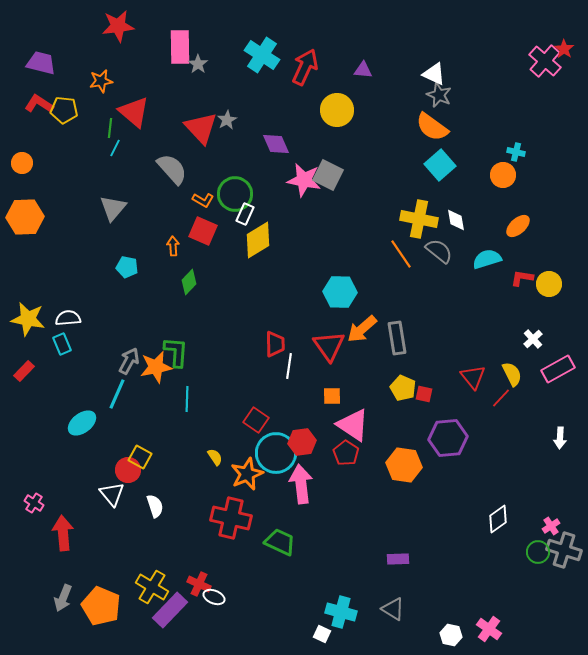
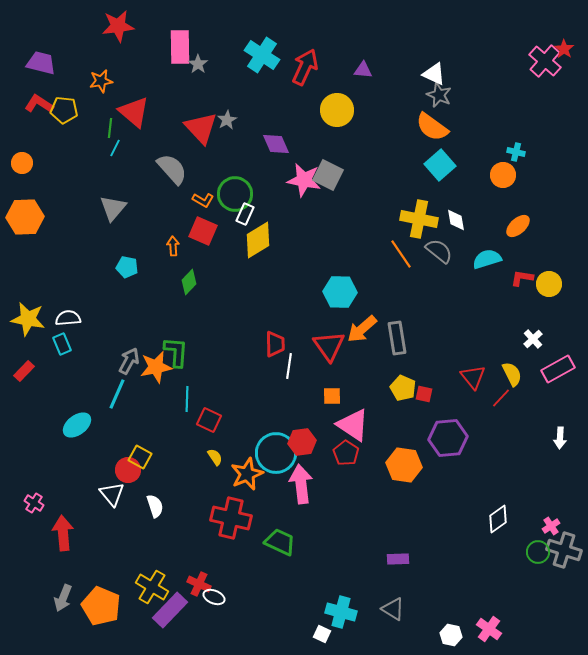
red square at (256, 420): moved 47 px left; rotated 10 degrees counterclockwise
cyan ellipse at (82, 423): moved 5 px left, 2 px down
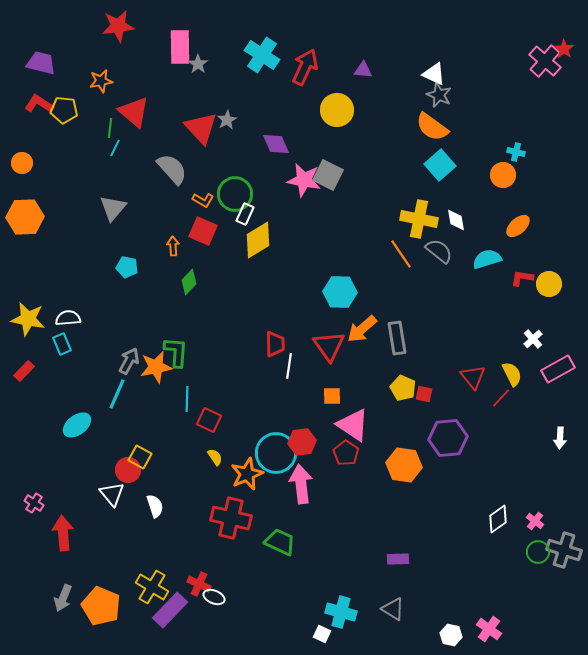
pink cross at (551, 526): moved 16 px left, 5 px up; rotated 18 degrees counterclockwise
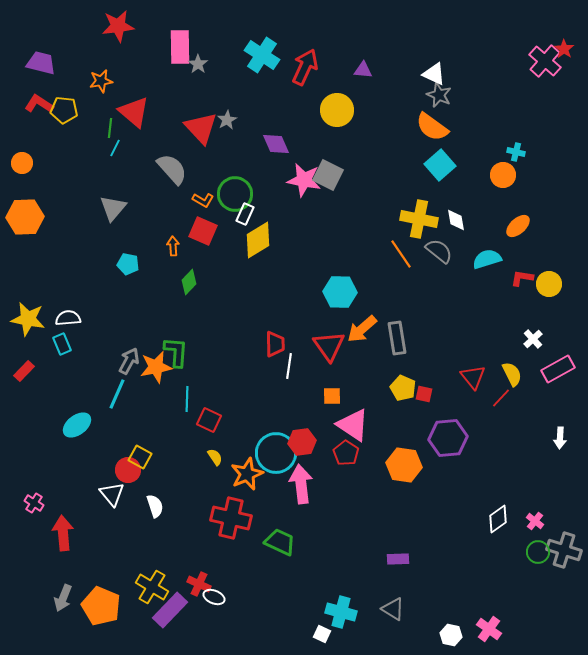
cyan pentagon at (127, 267): moved 1 px right, 3 px up
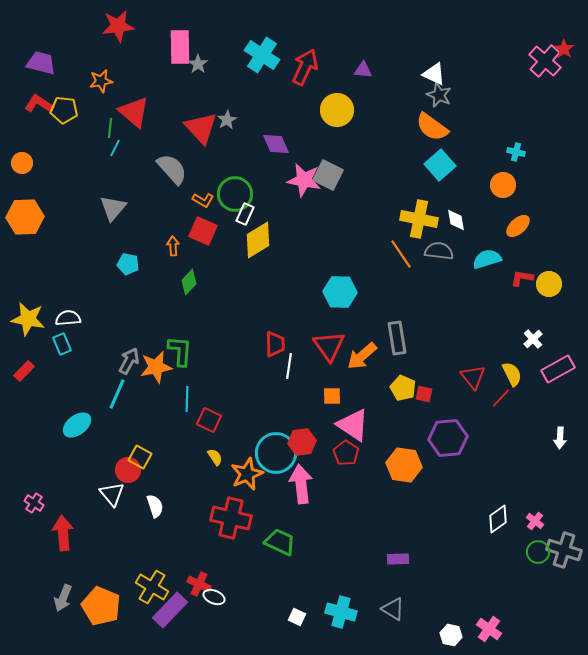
orange circle at (503, 175): moved 10 px down
gray semicircle at (439, 251): rotated 32 degrees counterclockwise
orange arrow at (362, 329): moved 27 px down
green L-shape at (176, 352): moved 4 px right, 1 px up
white square at (322, 634): moved 25 px left, 17 px up
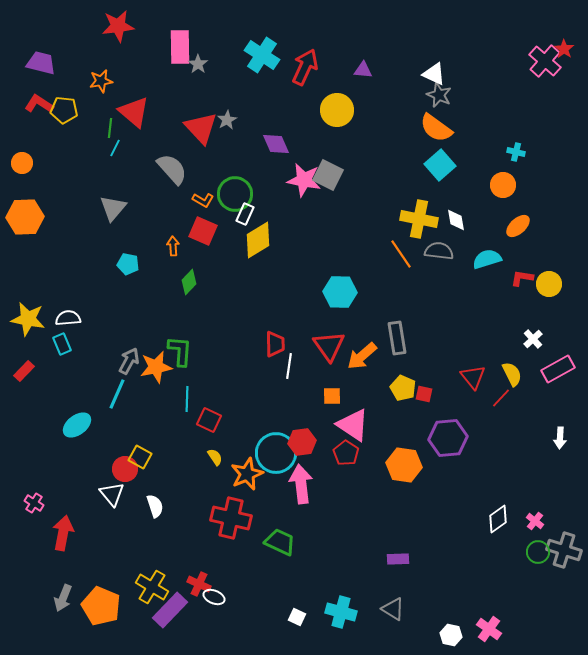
orange semicircle at (432, 127): moved 4 px right, 1 px down
red circle at (128, 470): moved 3 px left, 1 px up
red arrow at (63, 533): rotated 16 degrees clockwise
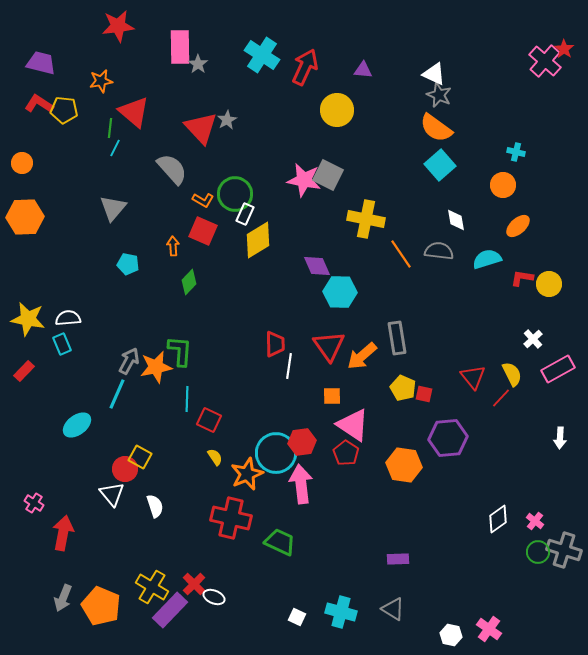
purple diamond at (276, 144): moved 41 px right, 122 px down
yellow cross at (419, 219): moved 53 px left
red cross at (199, 584): moved 5 px left; rotated 20 degrees clockwise
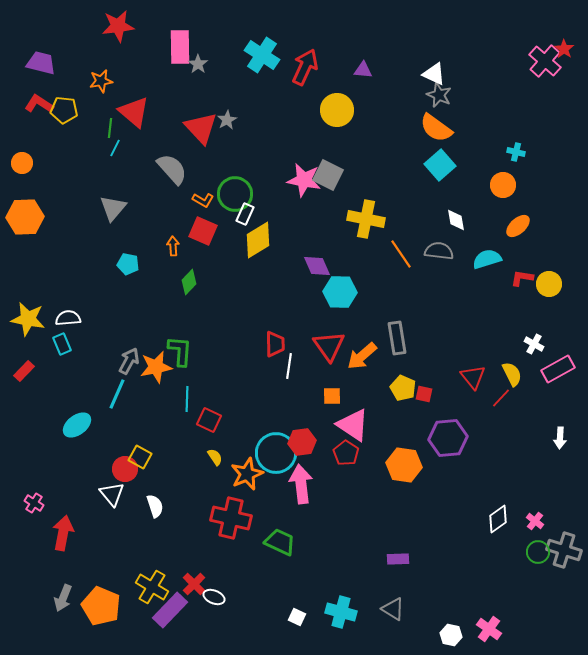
white cross at (533, 339): moved 1 px right, 5 px down; rotated 18 degrees counterclockwise
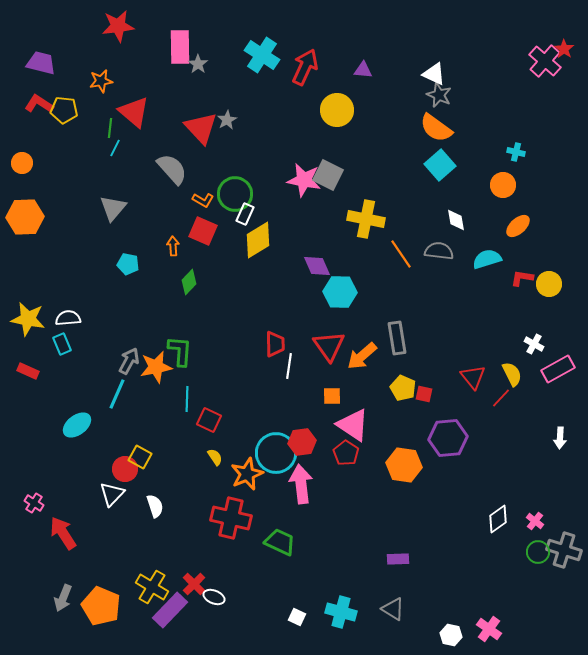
red rectangle at (24, 371): moved 4 px right; rotated 70 degrees clockwise
white triangle at (112, 494): rotated 24 degrees clockwise
red arrow at (63, 533): rotated 44 degrees counterclockwise
